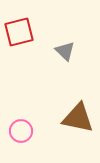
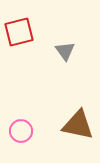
gray triangle: rotated 10 degrees clockwise
brown triangle: moved 7 px down
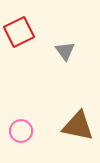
red square: rotated 12 degrees counterclockwise
brown triangle: moved 1 px down
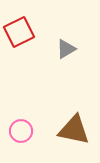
gray triangle: moved 1 px right, 2 px up; rotated 35 degrees clockwise
brown triangle: moved 4 px left, 4 px down
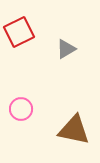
pink circle: moved 22 px up
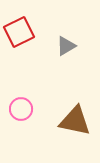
gray triangle: moved 3 px up
brown triangle: moved 1 px right, 9 px up
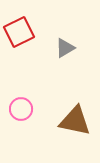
gray triangle: moved 1 px left, 2 px down
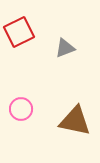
gray triangle: rotated 10 degrees clockwise
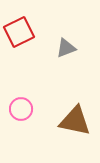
gray triangle: moved 1 px right
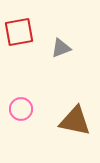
red square: rotated 16 degrees clockwise
gray triangle: moved 5 px left
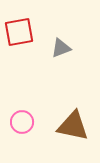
pink circle: moved 1 px right, 13 px down
brown triangle: moved 2 px left, 5 px down
